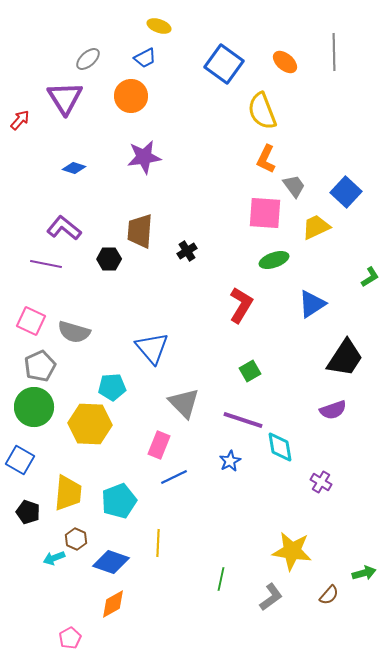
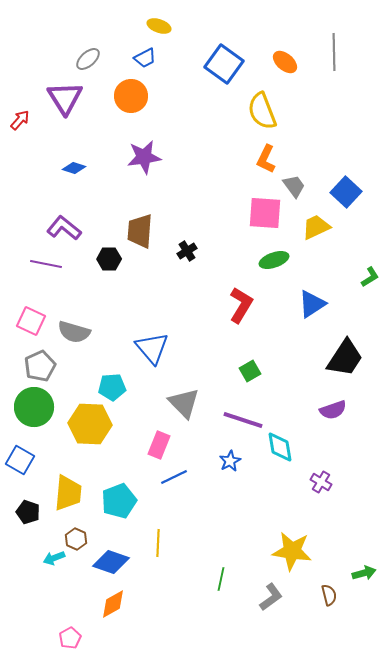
brown semicircle at (329, 595): rotated 55 degrees counterclockwise
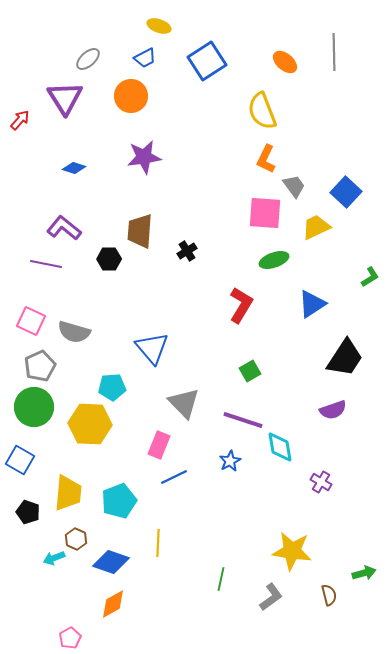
blue square at (224, 64): moved 17 px left, 3 px up; rotated 21 degrees clockwise
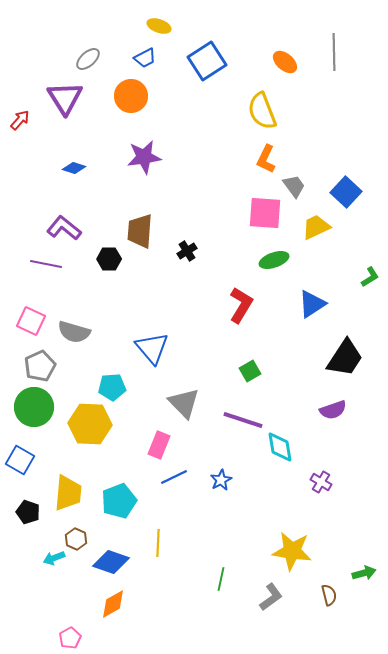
blue star at (230, 461): moved 9 px left, 19 px down
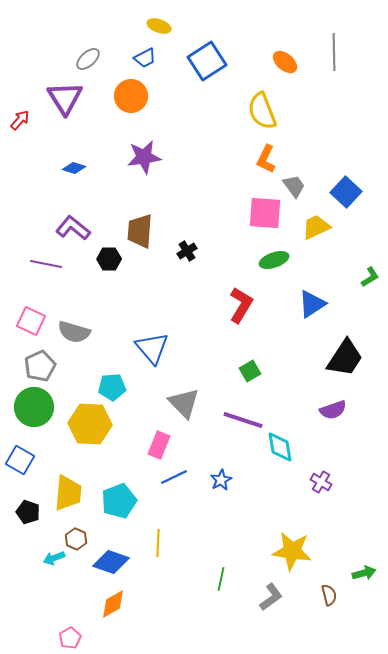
purple L-shape at (64, 228): moved 9 px right
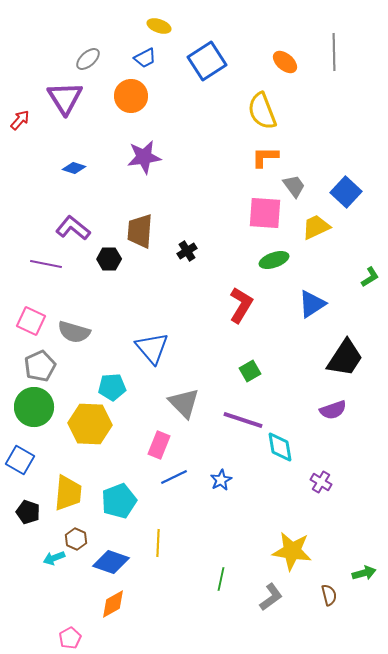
orange L-shape at (266, 159): moved 1 px left, 2 px up; rotated 64 degrees clockwise
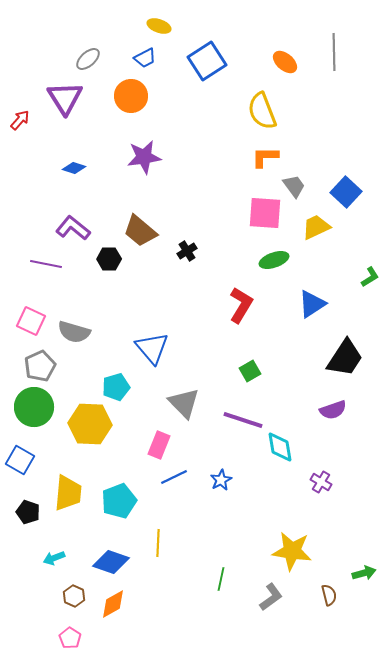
brown trapezoid at (140, 231): rotated 54 degrees counterclockwise
cyan pentagon at (112, 387): moved 4 px right; rotated 12 degrees counterclockwise
brown hexagon at (76, 539): moved 2 px left, 57 px down
pink pentagon at (70, 638): rotated 10 degrees counterclockwise
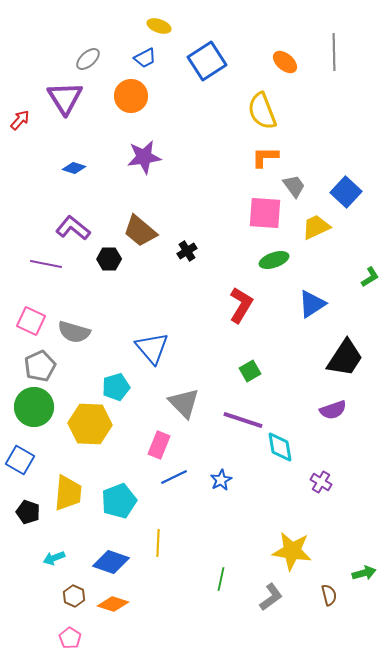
orange diamond at (113, 604): rotated 48 degrees clockwise
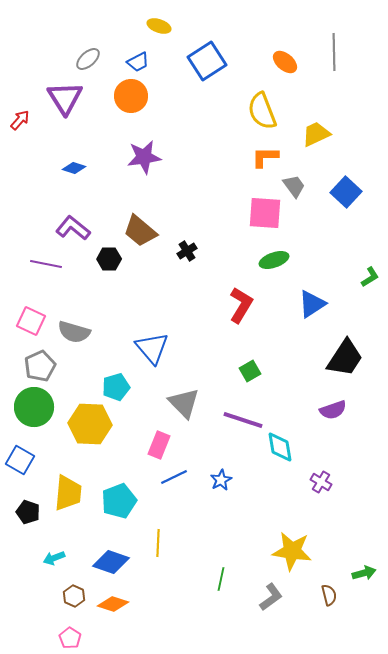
blue trapezoid at (145, 58): moved 7 px left, 4 px down
yellow trapezoid at (316, 227): moved 93 px up
